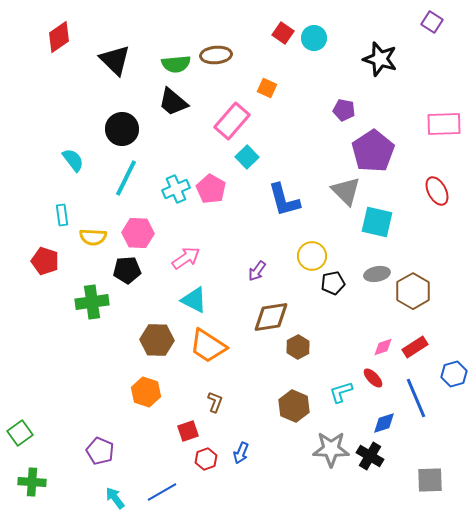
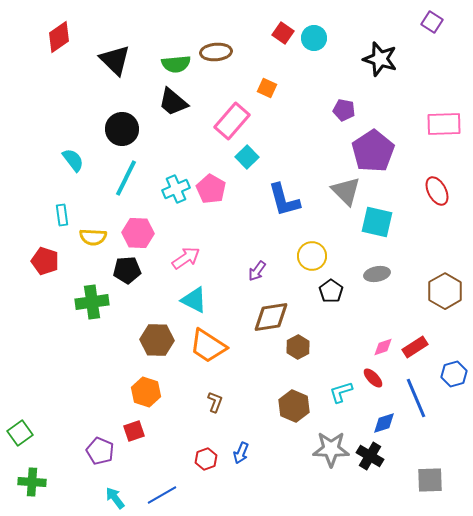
brown ellipse at (216, 55): moved 3 px up
black pentagon at (333, 283): moved 2 px left, 8 px down; rotated 25 degrees counterclockwise
brown hexagon at (413, 291): moved 32 px right
red square at (188, 431): moved 54 px left
blue line at (162, 492): moved 3 px down
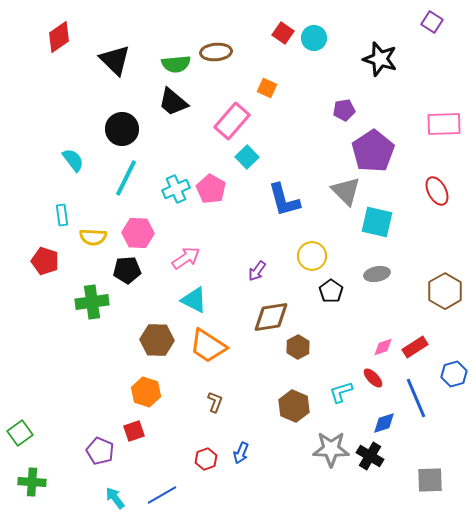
purple pentagon at (344, 110): rotated 20 degrees counterclockwise
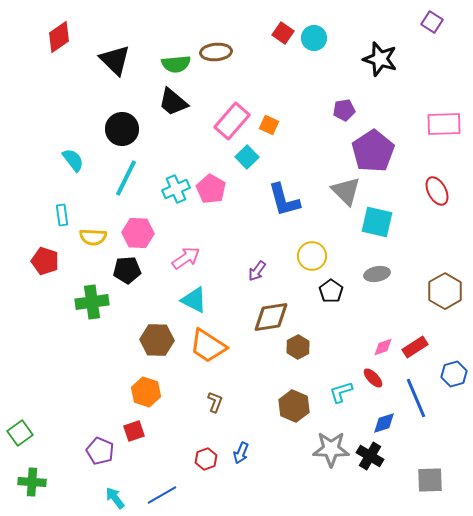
orange square at (267, 88): moved 2 px right, 37 px down
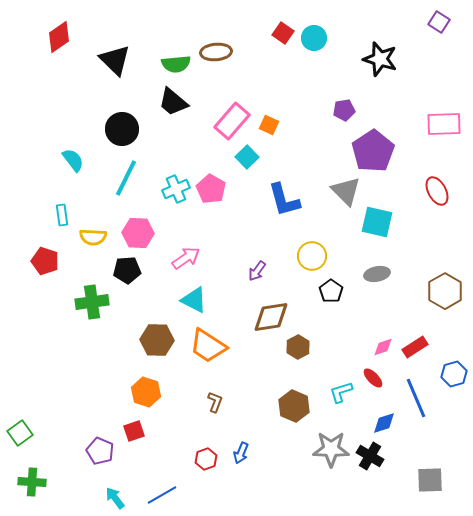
purple square at (432, 22): moved 7 px right
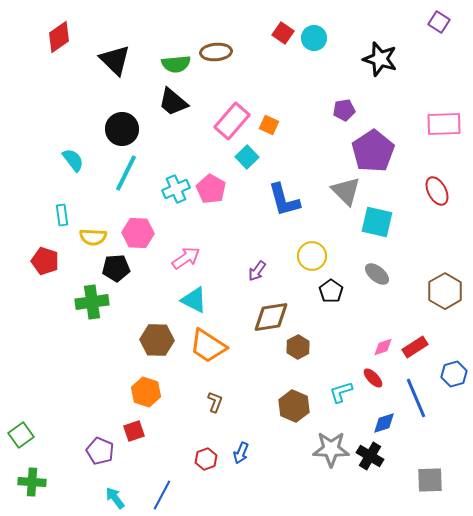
cyan line at (126, 178): moved 5 px up
black pentagon at (127, 270): moved 11 px left, 2 px up
gray ellipse at (377, 274): rotated 50 degrees clockwise
green square at (20, 433): moved 1 px right, 2 px down
blue line at (162, 495): rotated 32 degrees counterclockwise
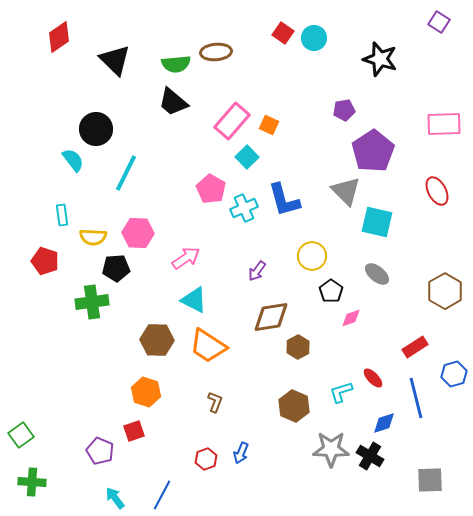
black circle at (122, 129): moved 26 px left
cyan cross at (176, 189): moved 68 px right, 19 px down
pink diamond at (383, 347): moved 32 px left, 29 px up
blue line at (416, 398): rotated 9 degrees clockwise
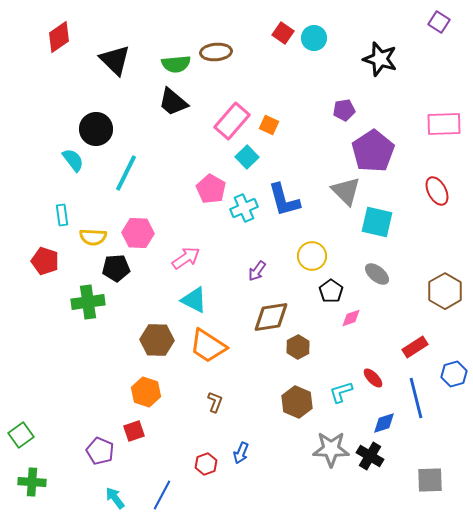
green cross at (92, 302): moved 4 px left
brown hexagon at (294, 406): moved 3 px right, 4 px up
red hexagon at (206, 459): moved 5 px down
